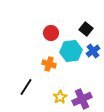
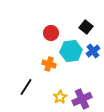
black square: moved 2 px up
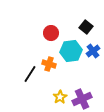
black line: moved 4 px right, 13 px up
